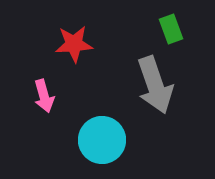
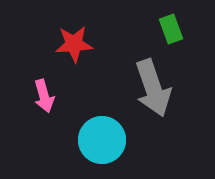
gray arrow: moved 2 px left, 3 px down
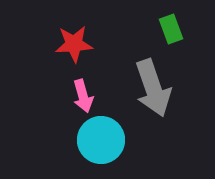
pink arrow: moved 39 px right
cyan circle: moved 1 px left
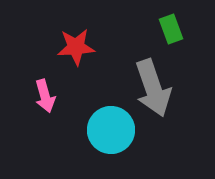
red star: moved 2 px right, 3 px down
pink arrow: moved 38 px left
cyan circle: moved 10 px right, 10 px up
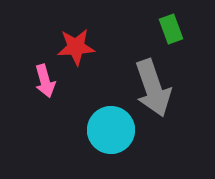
pink arrow: moved 15 px up
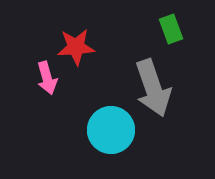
pink arrow: moved 2 px right, 3 px up
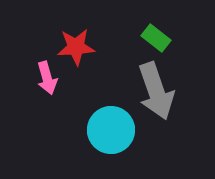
green rectangle: moved 15 px left, 9 px down; rotated 32 degrees counterclockwise
gray arrow: moved 3 px right, 3 px down
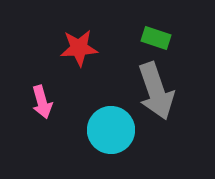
green rectangle: rotated 20 degrees counterclockwise
red star: moved 3 px right, 1 px down
pink arrow: moved 5 px left, 24 px down
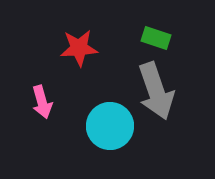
cyan circle: moved 1 px left, 4 px up
